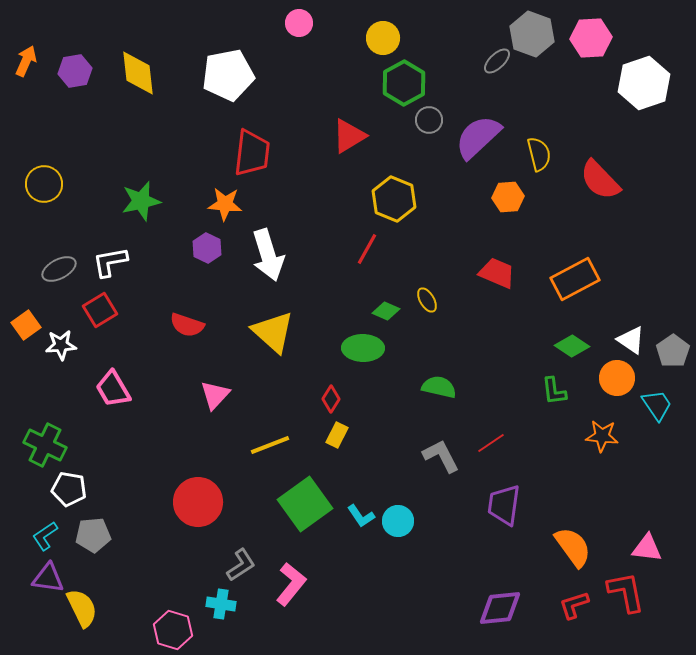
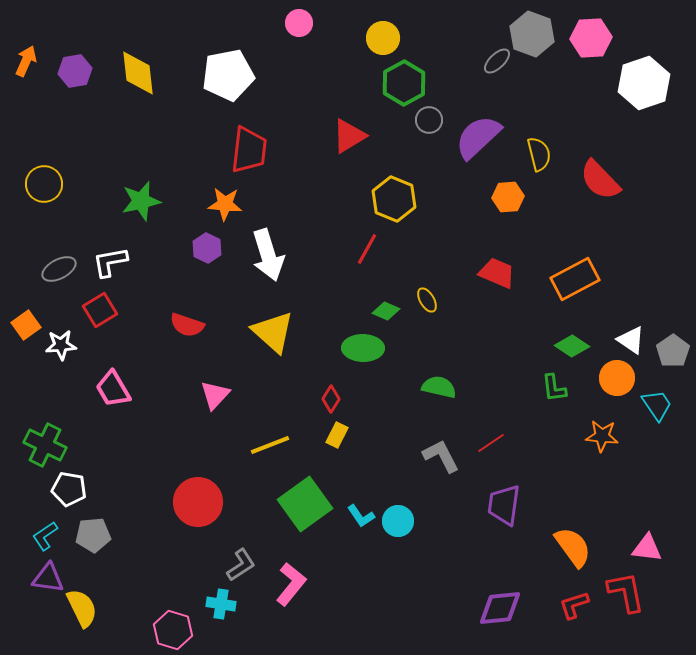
red trapezoid at (252, 153): moved 3 px left, 3 px up
green L-shape at (554, 391): moved 3 px up
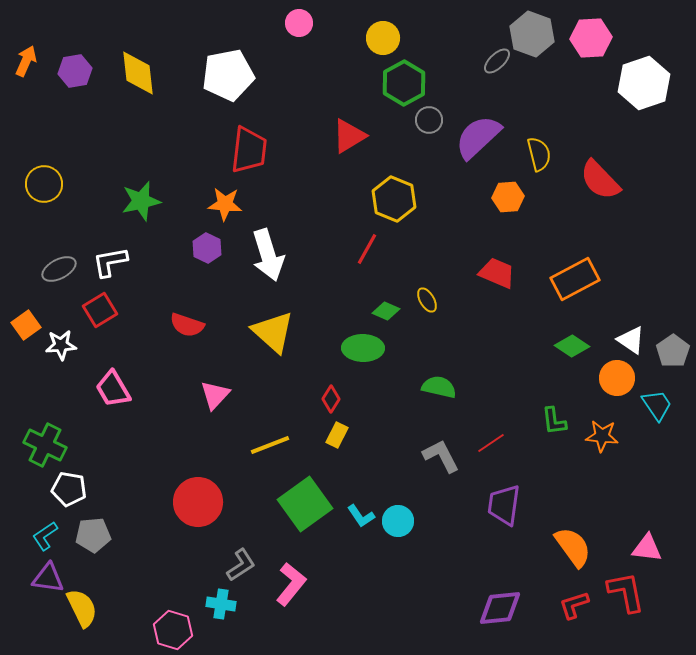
green L-shape at (554, 388): moved 33 px down
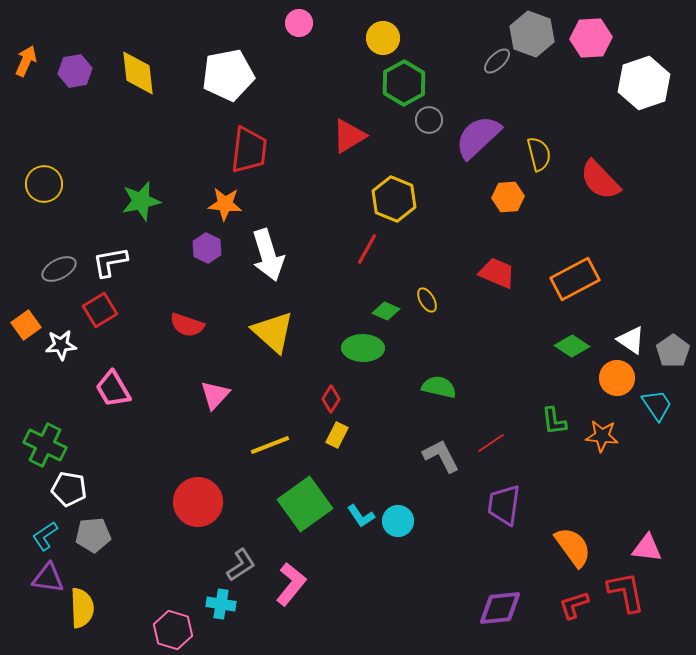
yellow semicircle at (82, 608): rotated 24 degrees clockwise
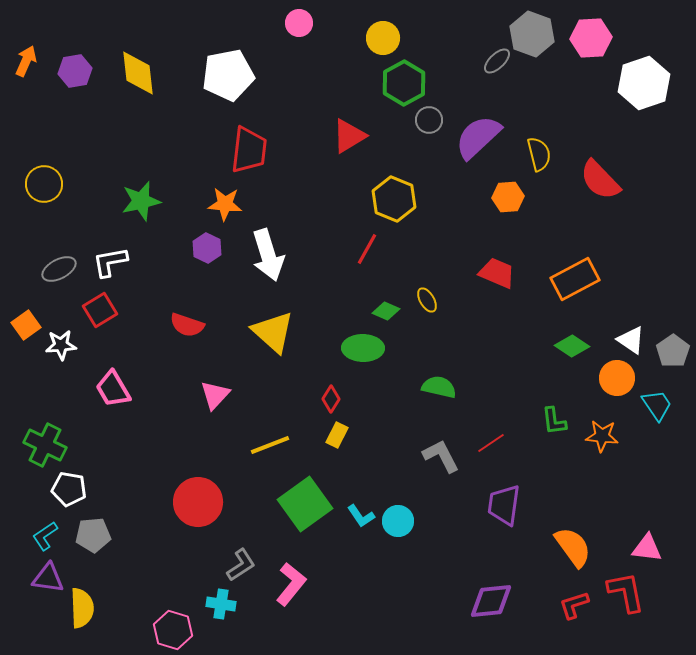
purple diamond at (500, 608): moved 9 px left, 7 px up
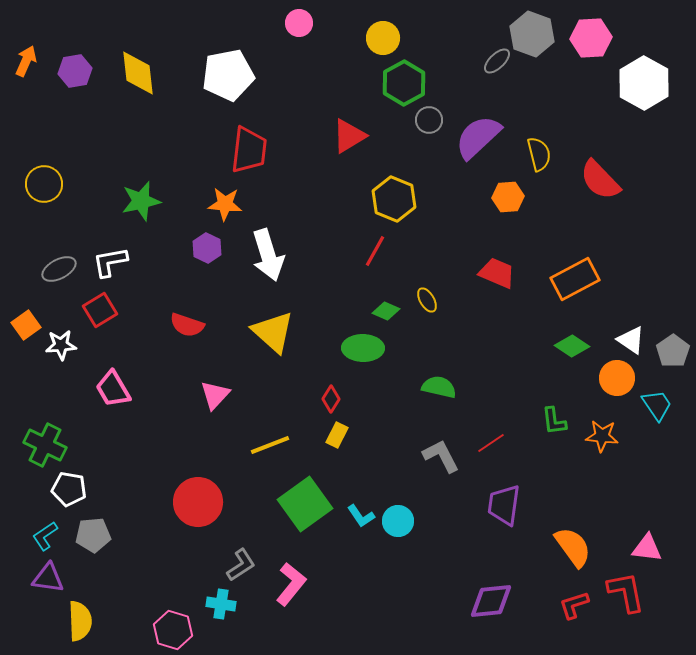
white hexagon at (644, 83): rotated 12 degrees counterclockwise
red line at (367, 249): moved 8 px right, 2 px down
yellow semicircle at (82, 608): moved 2 px left, 13 px down
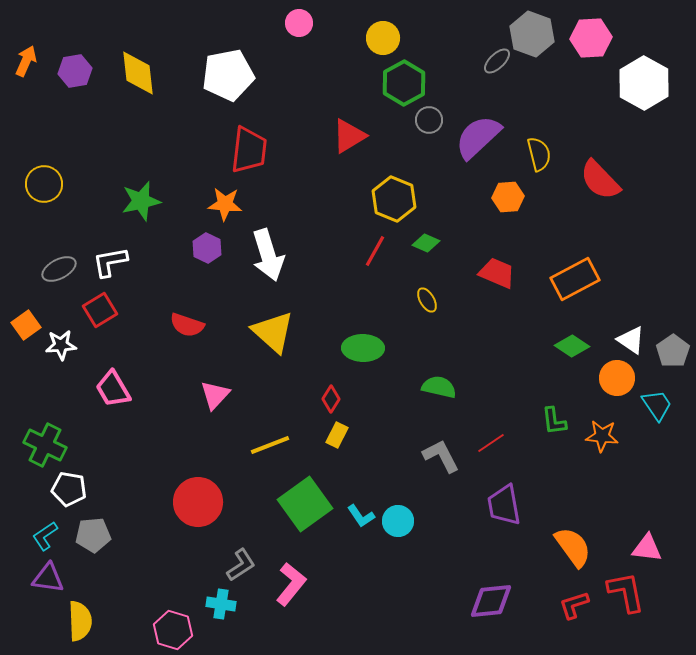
green diamond at (386, 311): moved 40 px right, 68 px up
purple trapezoid at (504, 505): rotated 18 degrees counterclockwise
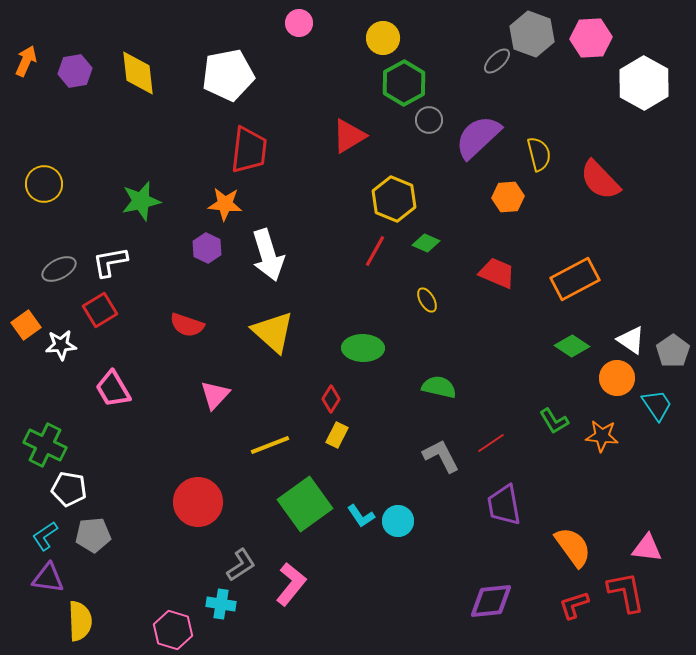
green L-shape at (554, 421): rotated 24 degrees counterclockwise
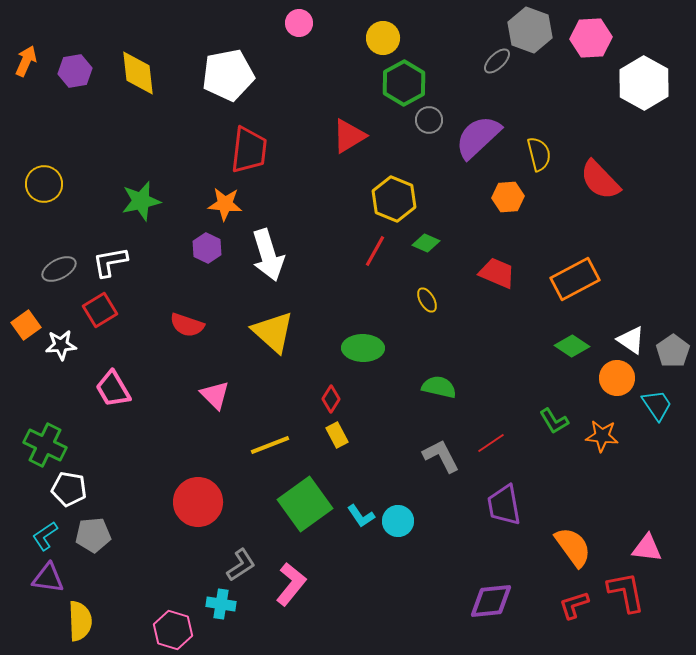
gray hexagon at (532, 34): moved 2 px left, 4 px up
pink triangle at (215, 395): rotated 28 degrees counterclockwise
yellow rectangle at (337, 435): rotated 55 degrees counterclockwise
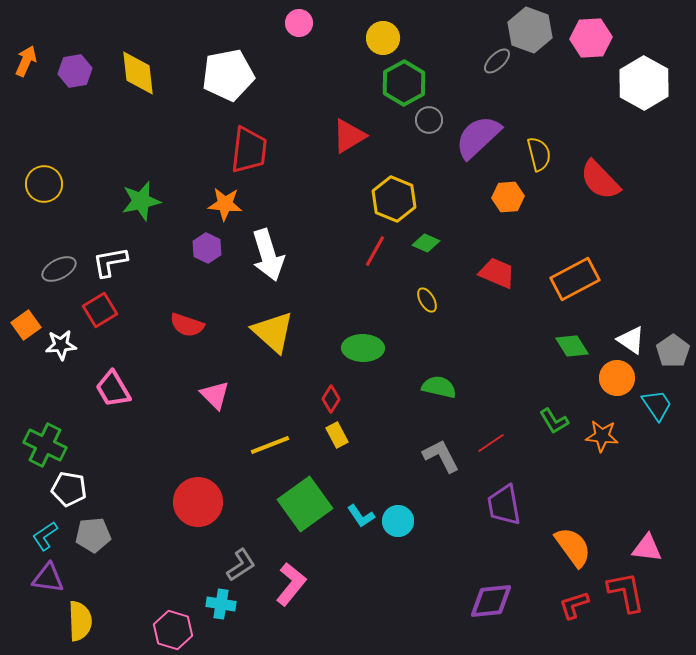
green diamond at (572, 346): rotated 24 degrees clockwise
